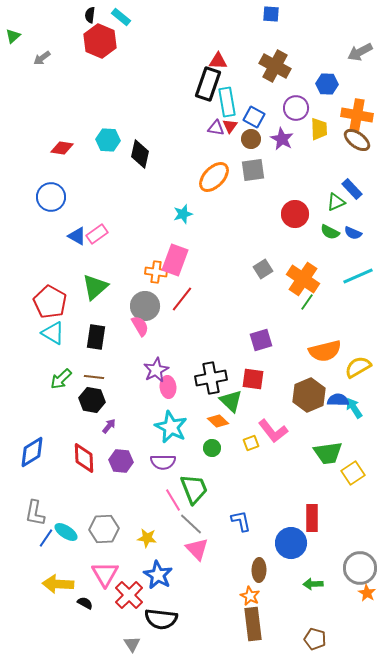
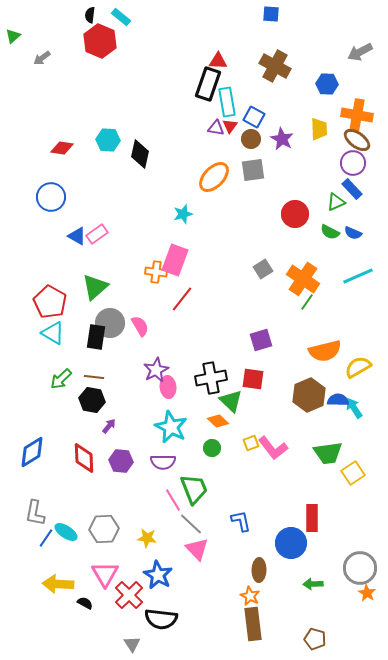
purple circle at (296, 108): moved 57 px right, 55 px down
gray circle at (145, 306): moved 35 px left, 17 px down
pink L-shape at (273, 431): moved 17 px down
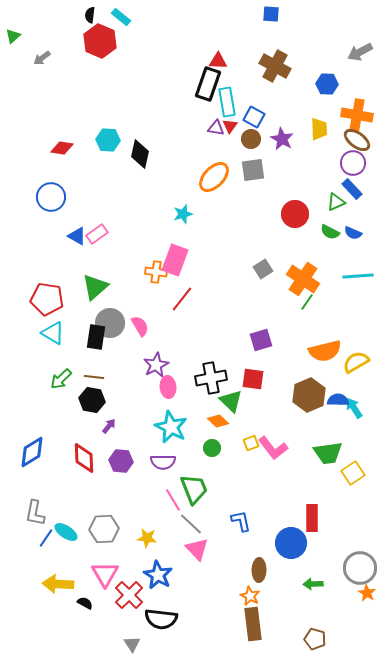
cyan line at (358, 276): rotated 20 degrees clockwise
red pentagon at (50, 302): moved 3 px left, 3 px up; rotated 20 degrees counterclockwise
yellow semicircle at (358, 367): moved 2 px left, 5 px up
purple star at (156, 370): moved 5 px up
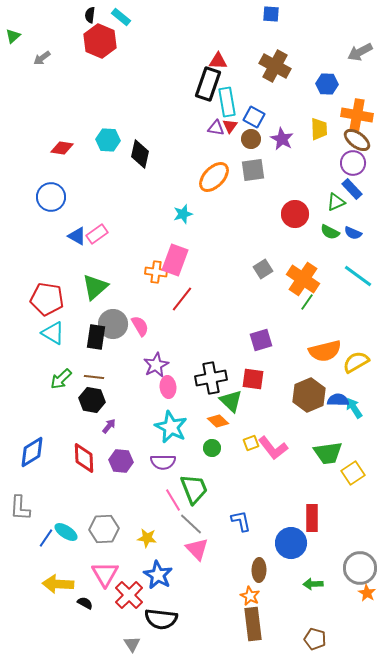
cyan line at (358, 276): rotated 40 degrees clockwise
gray circle at (110, 323): moved 3 px right, 1 px down
gray L-shape at (35, 513): moved 15 px left, 5 px up; rotated 8 degrees counterclockwise
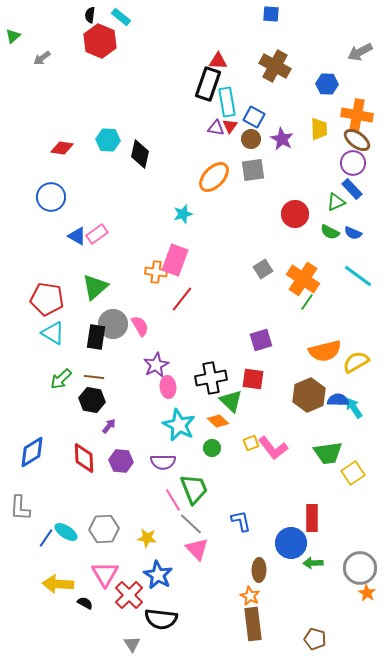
cyan star at (171, 427): moved 8 px right, 2 px up
green arrow at (313, 584): moved 21 px up
